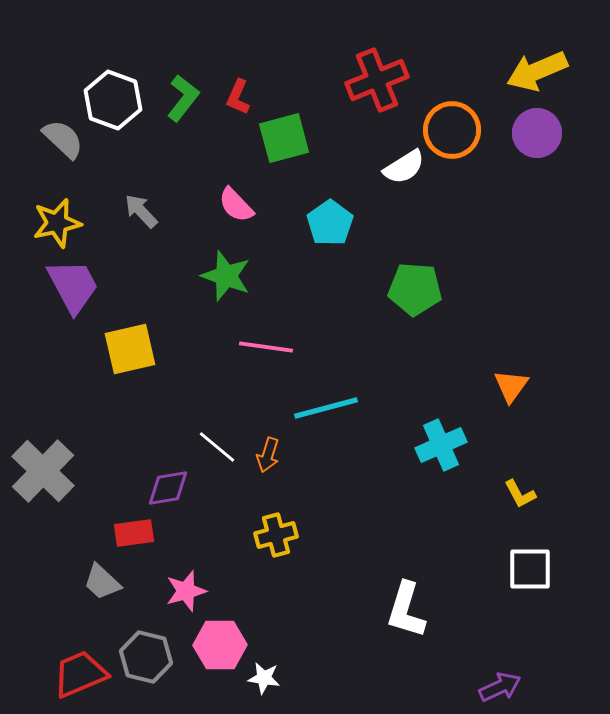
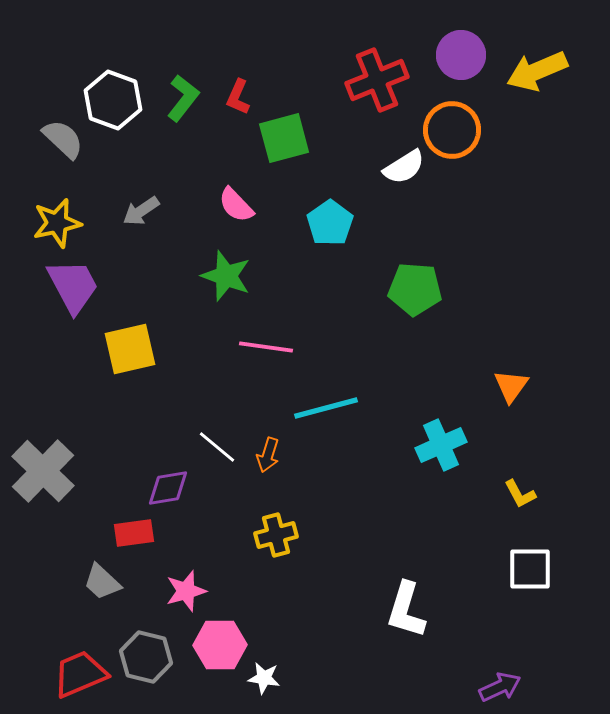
purple circle: moved 76 px left, 78 px up
gray arrow: rotated 81 degrees counterclockwise
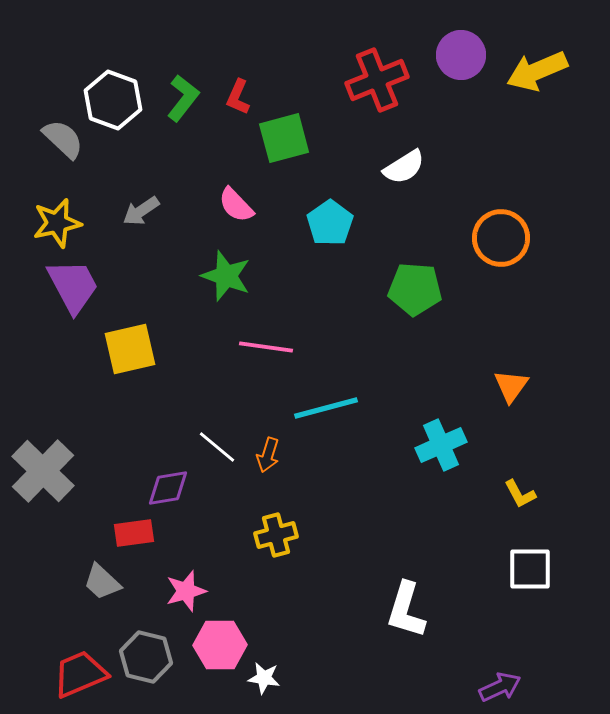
orange circle: moved 49 px right, 108 px down
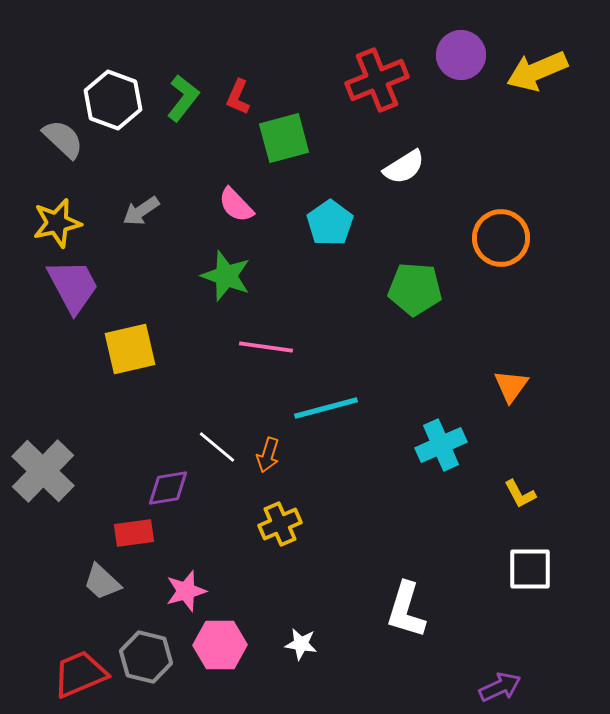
yellow cross: moved 4 px right, 11 px up; rotated 9 degrees counterclockwise
white star: moved 37 px right, 34 px up
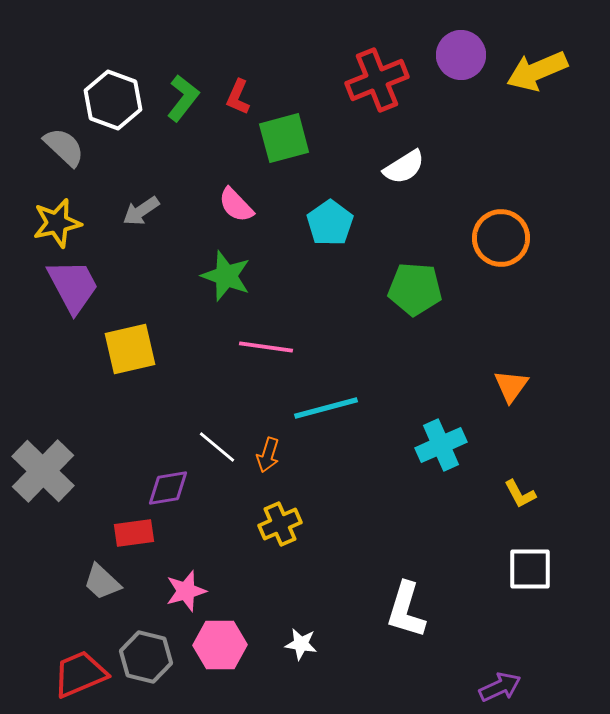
gray semicircle: moved 1 px right, 8 px down
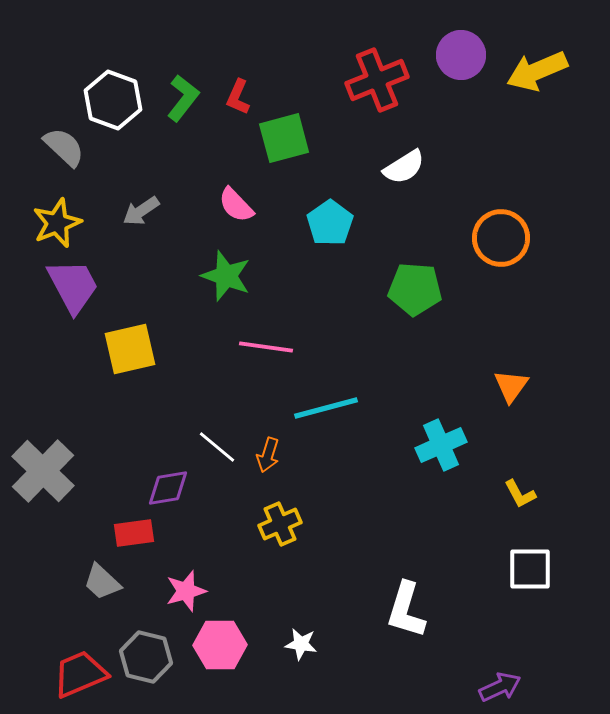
yellow star: rotated 9 degrees counterclockwise
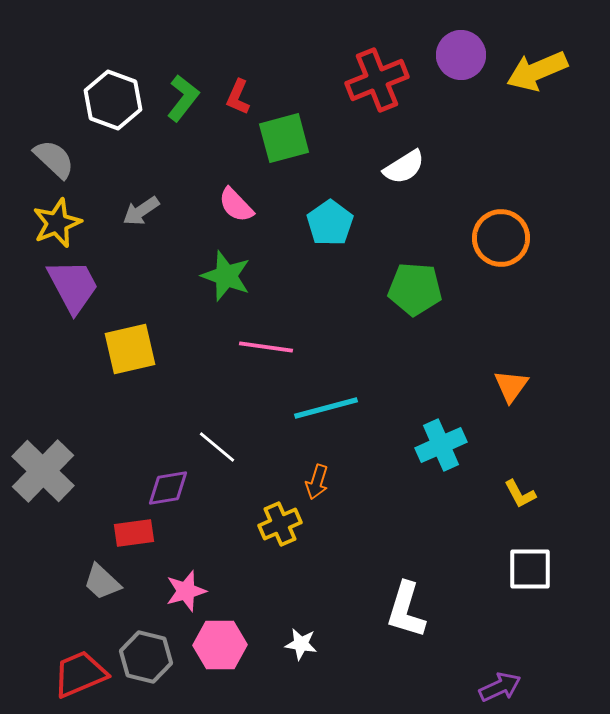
gray semicircle: moved 10 px left, 12 px down
orange arrow: moved 49 px right, 27 px down
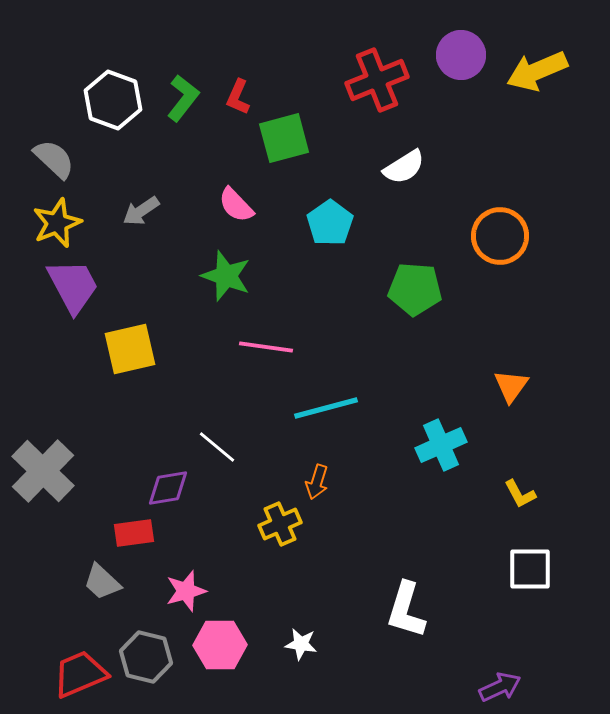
orange circle: moved 1 px left, 2 px up
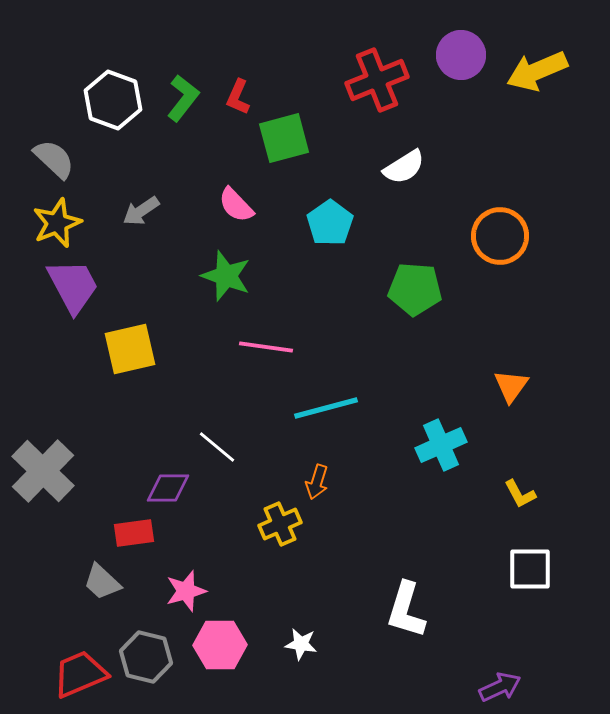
purple diamond: rotated 9 degrees clockwise
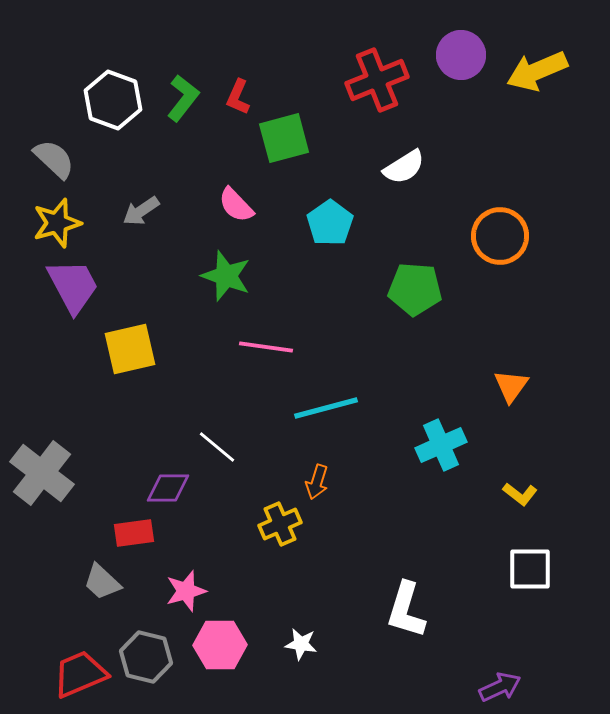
yellow star: rotated 6 degrees clockwise
gray cross: moved 1 px left, 2 px down; rotated 6 degrees counterclockwise
yellow L-shape: rotated 24 degrees counterclockwise
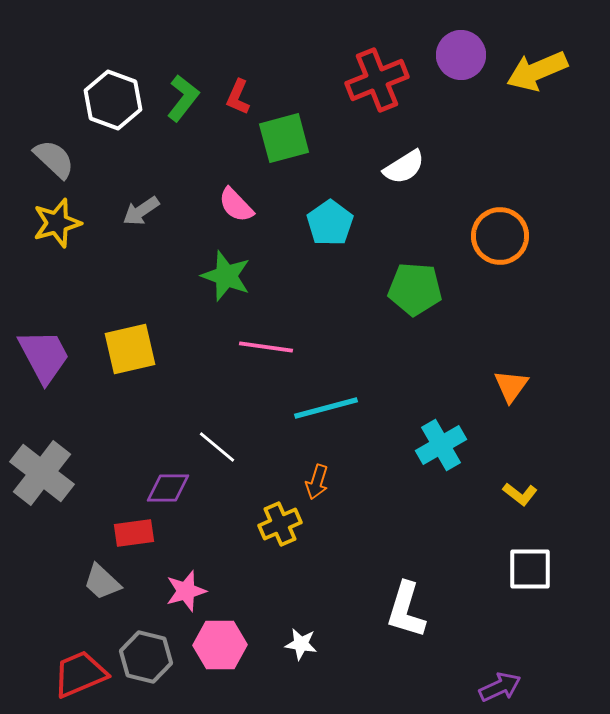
purple trapezoid: moved 29 px left, 70 px down
cyan cross: rotated 6 degrees counterclockwise
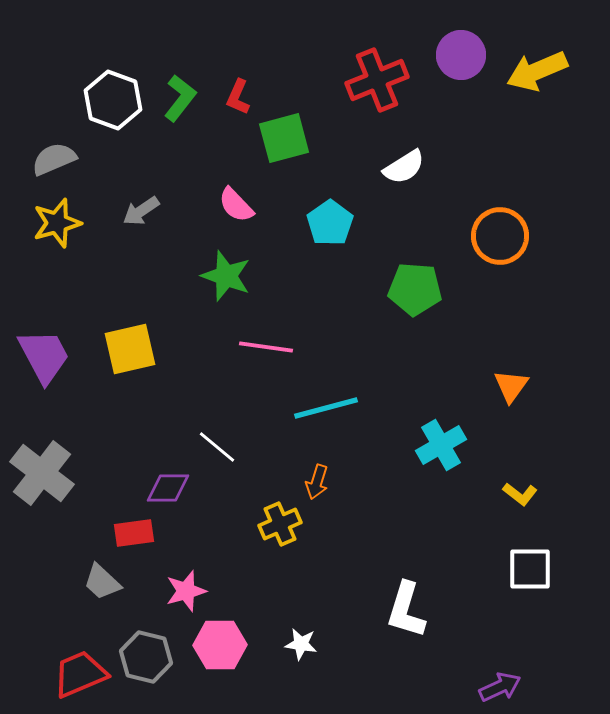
green L-shape: moved 3 px left
gray semicircle: rotated 66 degrees counterclockwise
